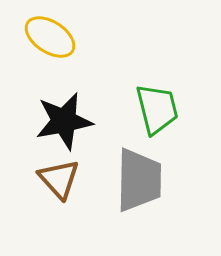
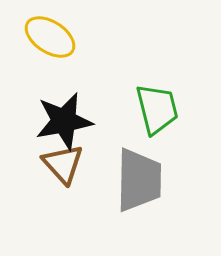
brown triangle: moved 4 px right, 15 px up
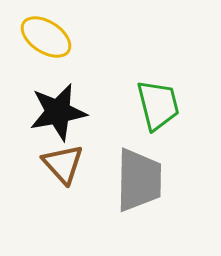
yellow ellipse: moved 4 px left
green trapezoid: moved 1 px right, 4 px up
black star: moved 6 px left, 9 px up
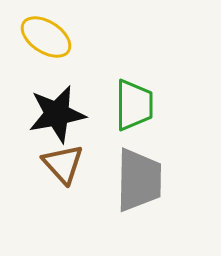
green trapezoid: moved 24 px left; rotated 14 degrees clockwise
black star: moved 1 px left, 2 px down
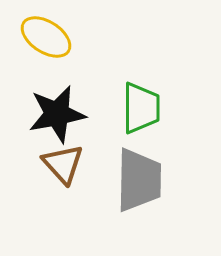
green trapezoid: moved 7 px right, 3 px down
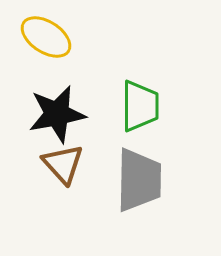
green trapezoid: moved 1 px left, 2 px up
